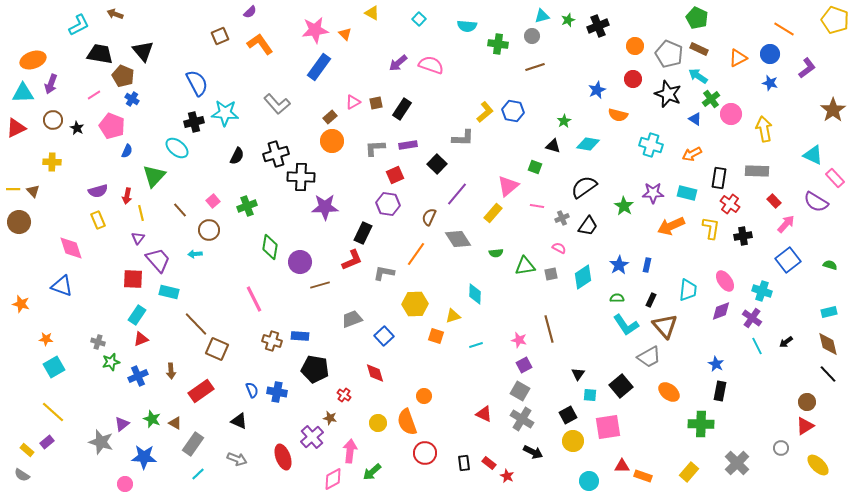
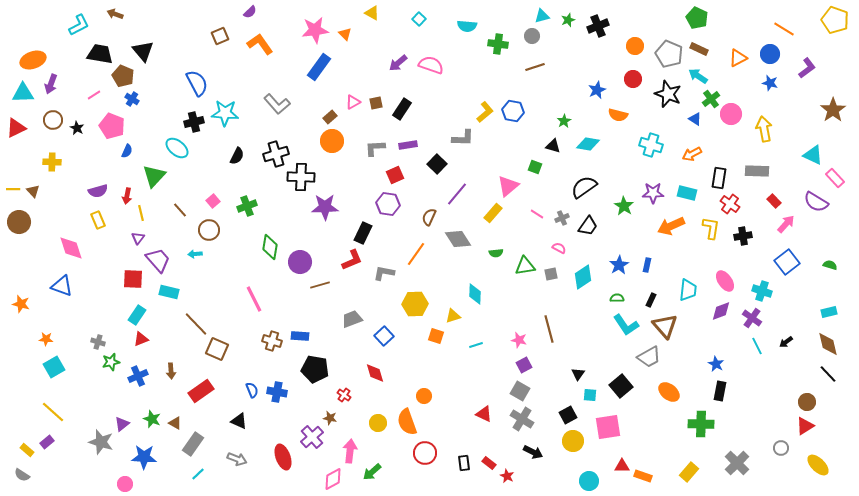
pink line at (537, 206): moved 8 px down; rotated 24 degrees clockwise
blue square at (788, 260): moved 1 px left, 2 px down
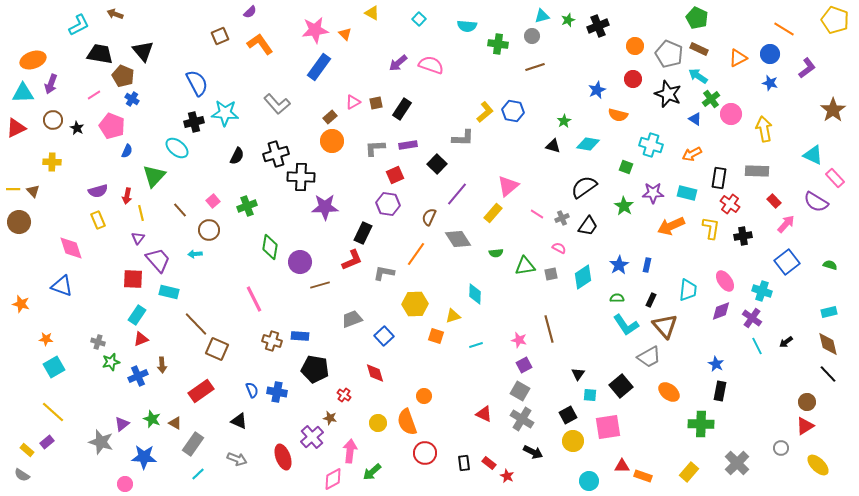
green square at (535, 167): moved 91 px right
brown arrow at (171, 371): moved 9 px left, 6 px up
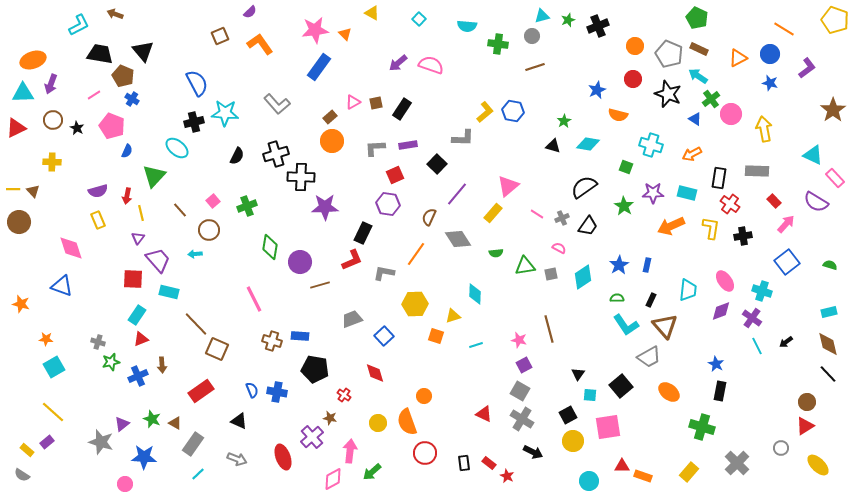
green cross at (701, 424): moved 1 px right, 3 px down; rotated 15 degrees clockwise
